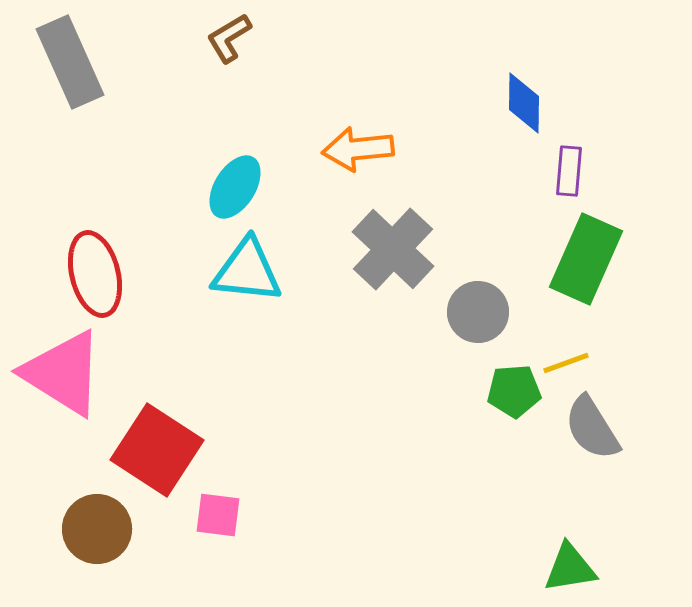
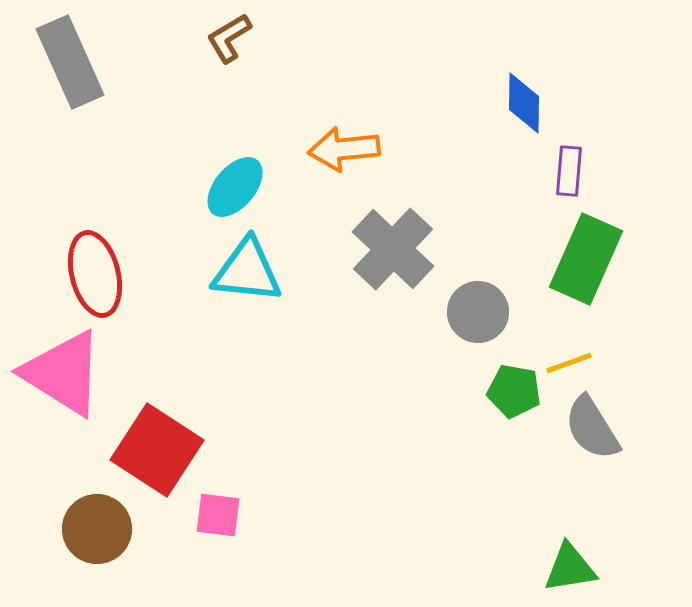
orange arrow: moved 14 px left
cyan ellipse: rotated 8 degrees clockwise
yellow line: moved 3 px right
green pentagon: rotated 14 degrees clockwise
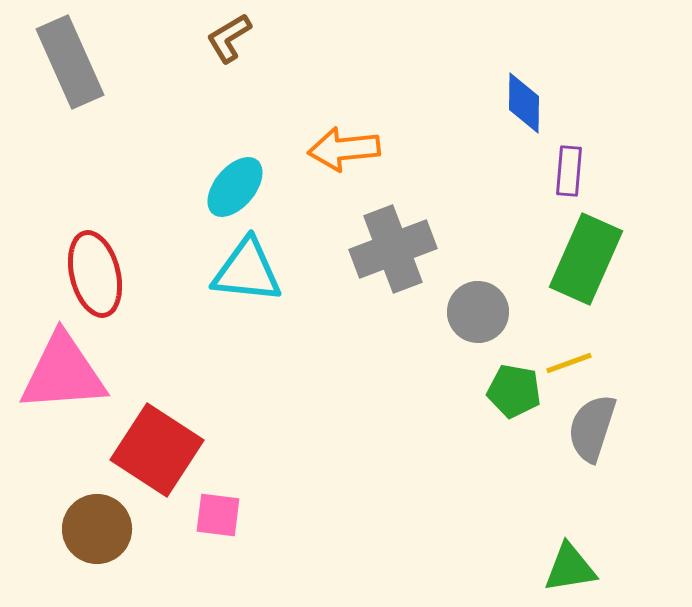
gray cross: rotated 26 degrees clockwise
pink triangle: rotated 36 degrees counterclockwise
gray semicircle: rotated 50 degrees clockwise
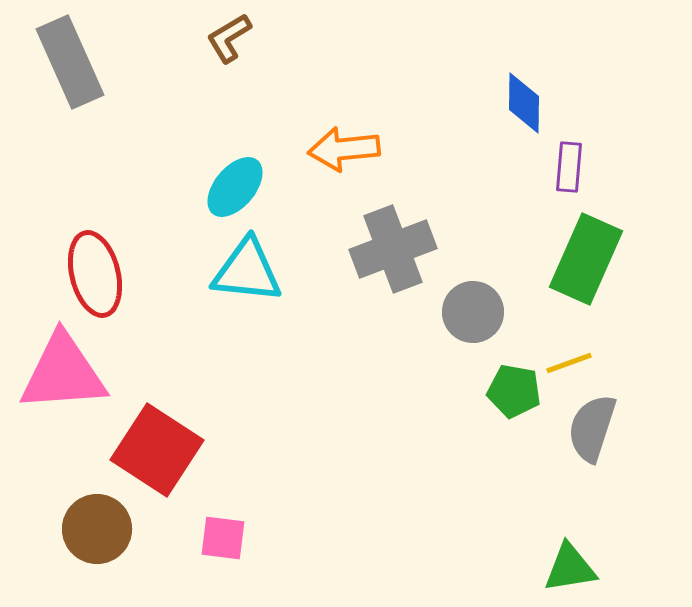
purple rectangle: moved 4 px up
gray circle: moved 5 px left
pink square: moved 5 px right, 23 px down
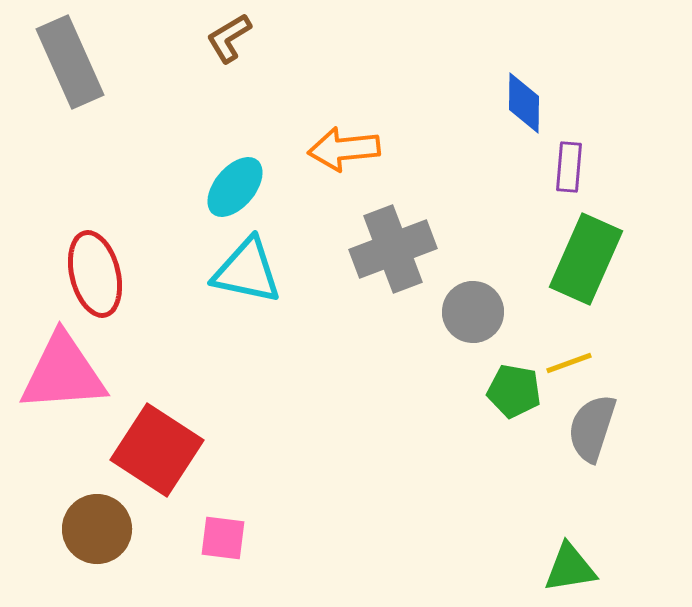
cyan triangle: rotated 6 degrees clockwise
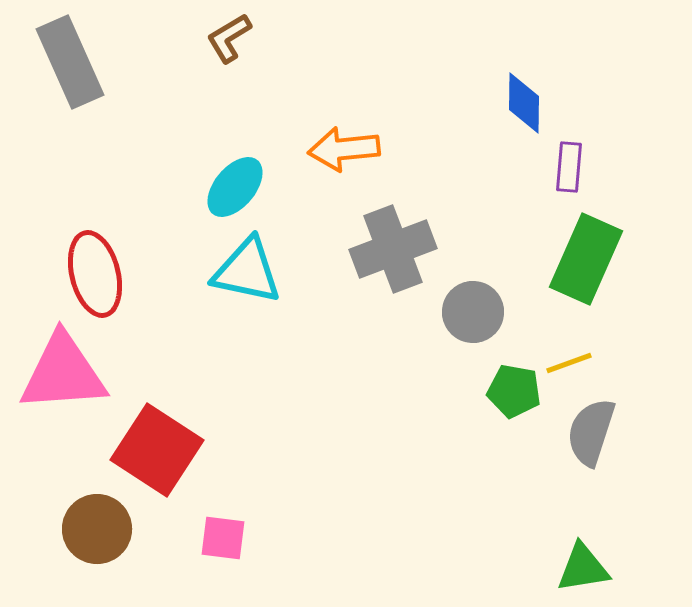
gray semicircle: moved 1 px left, 4 px down
green triangle: moved 13 px right
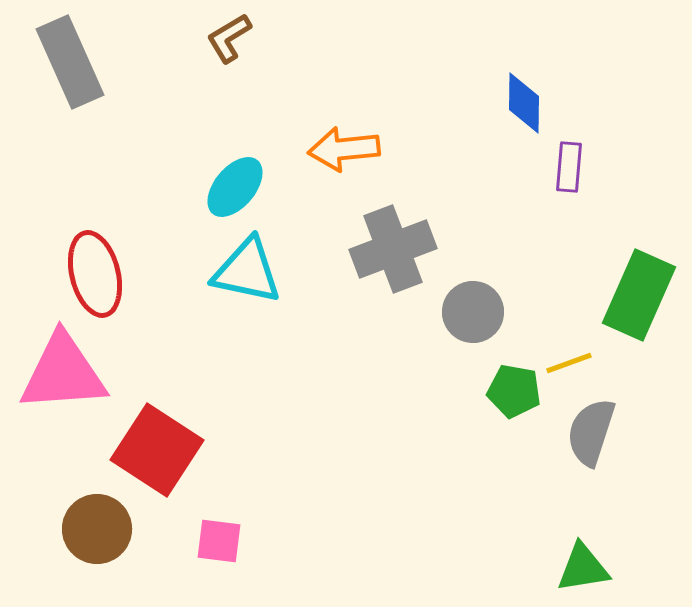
green rectangle: moved 53 px right, 36 px down
pink square: moved 4 px left, 3 px down
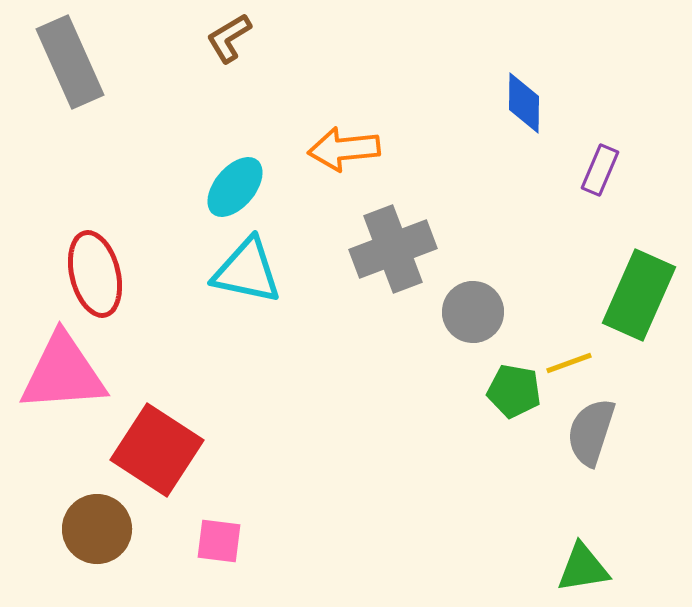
purple rectangle: moved 31 px right, 3 px down; rotated 18 degrees clockwise
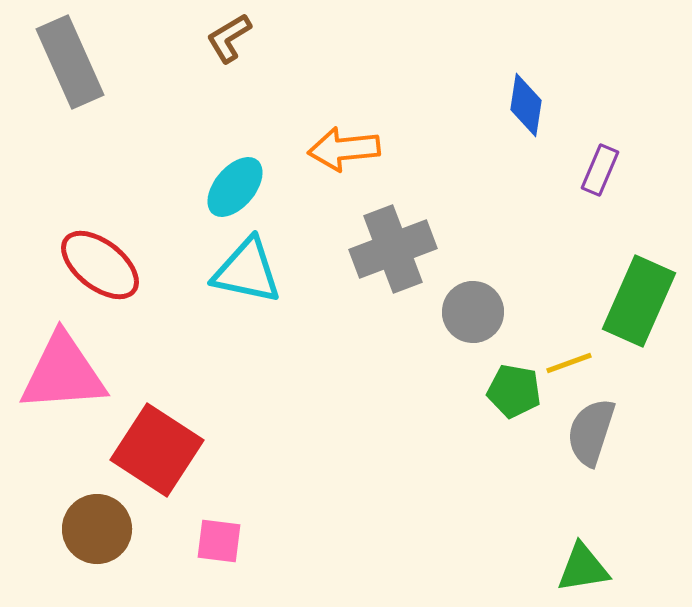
blue diamond: moved 2 px right, 2 px down; rotated 8 degrees clockwise
red ellipse: moved 5 px right, 9 px up; rotated 38 degrees counterclockwise
green rectangle: moved 6 px down
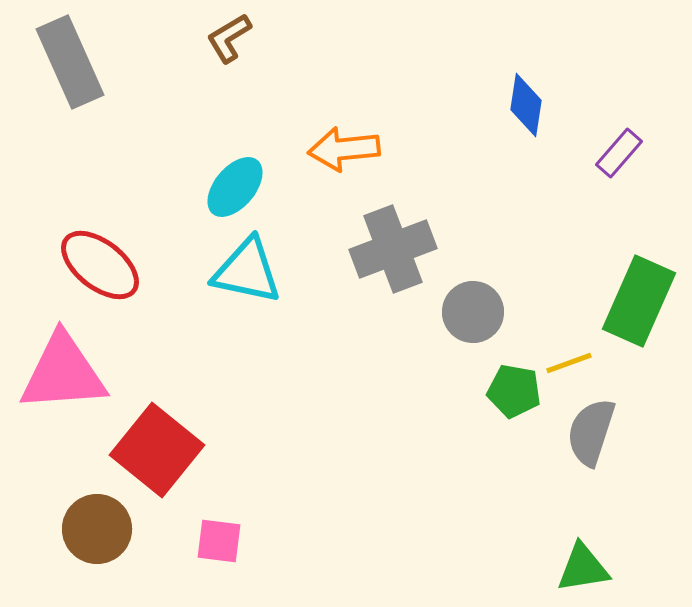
purple rectangle: moved 19 px right, 17 px up; rotated 18 degrees clockwise
red square: rotated 6 degrees clockwise
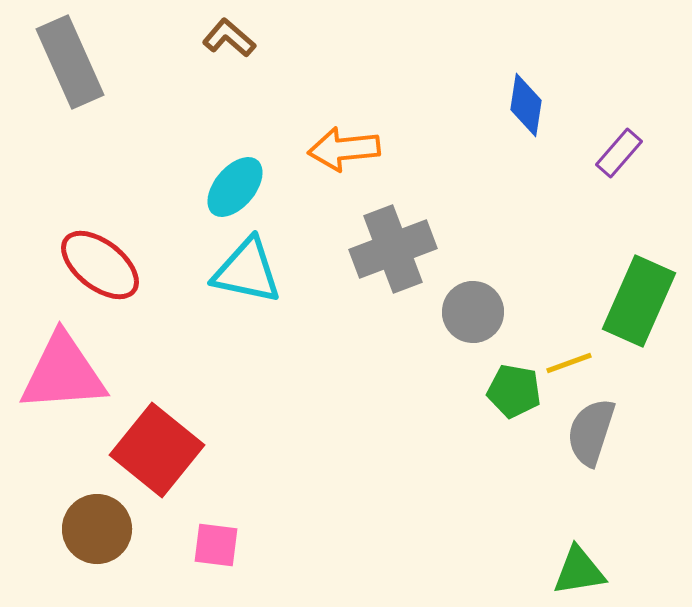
brown L-shape: rotated 72 degrees clockwise
pink square: moved 3 px left, 4 px down
green triangle: moved 4 px left, 3 px down
